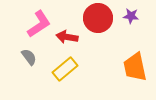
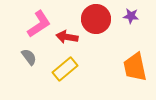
red circle: moved 2 px left, 1 px down
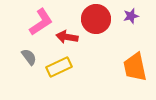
purple star: rotated 21 degrees counterclockwise
pink L-shape: moved 2 px right, 2 px up
yellow rectangle: moved 6 px left, 2 px up; rotated 15 degrees clockwise
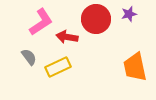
purple star: moved 2 px left, 2 px up
yellow rectangle: moved 1 px left
